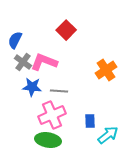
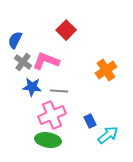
pink L-shape: moved 2 px right, 1 px up
blue rectangle: rotated 24 degrees counterclockwise
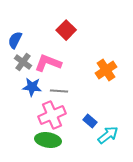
pink L-shape: moved 2 px right, 2 px down
blue rectangle: rotated 24 degrees counterclockwise
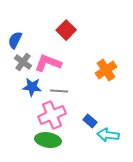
cyan arrow: rotated 135 degrees counterclockwise
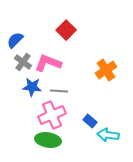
blue semicircle: rotated 18 degrees clockwise
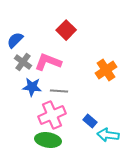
pink L-shape: moved 1 px up
